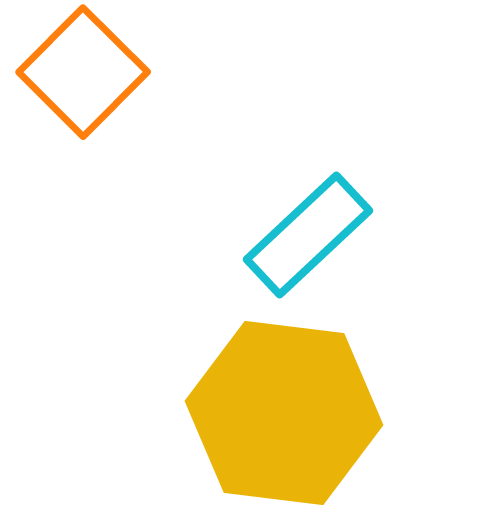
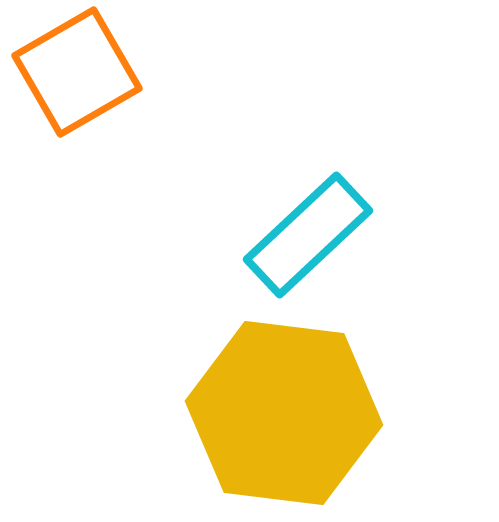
orange square: moved 6 px left; rotated 15 degrees clockwise
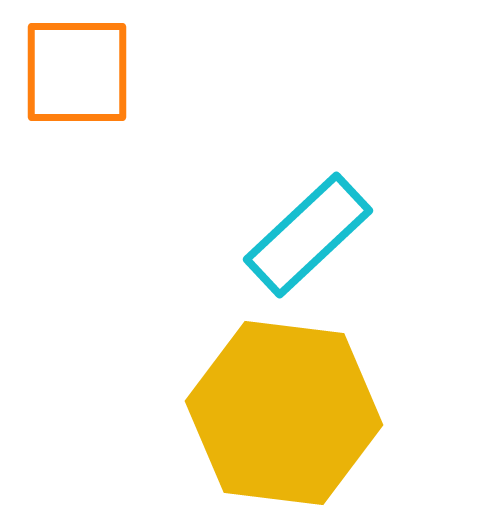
orange square: rotated 30 degrees clockwise
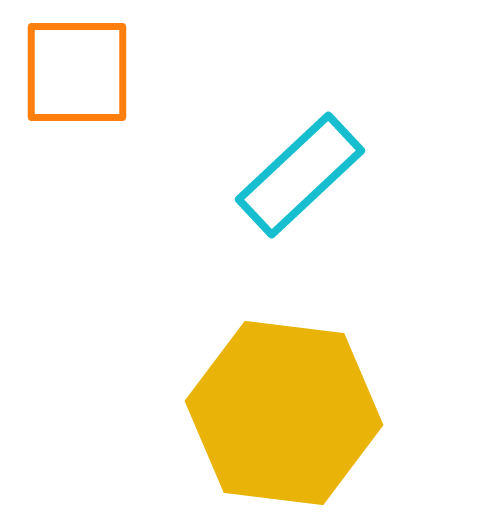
cyan rectangle: moved 8 px left, 60 px up
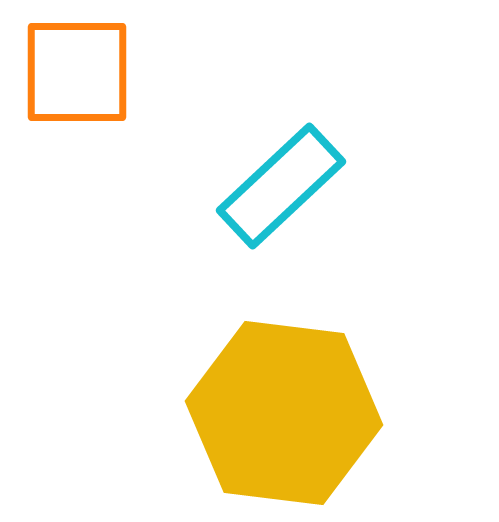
cyan rectangle: moved 19 px left, 11 px down
